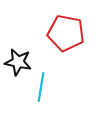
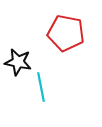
cyan line: rotated 20 degrees counterclockwise
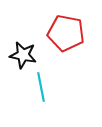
black star: moved 5 px right, 7 px up
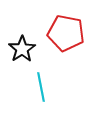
black star: moved 1 px left, 6 px up; rotated 28 degrees clockwise
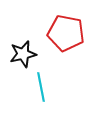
black star: moved 1 px right, 5 px down; rotated 20 degrees clockwise
